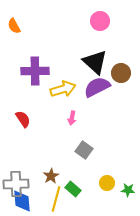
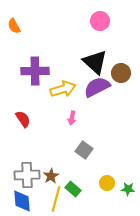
gray cross: moved 11 px right, 9 px up
green star: moved 1 px up
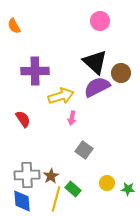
yellow arrow: moved 2 px left, 7 px down
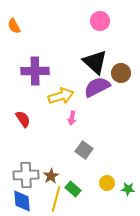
gray cross: moved 1 px left
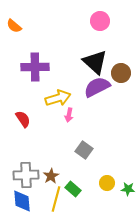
orange semicircle: rotated 21 degrees counterclockwise
purple cross: moved 4 px up
yellow arrow: moved 3 px left, 2 px down
pink arrow: moved 3 px left, 3 px up
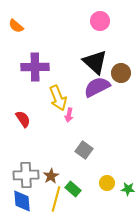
orange semicircle: moved 2 px right
yellow arrow: rotated 85 degrees clockwise
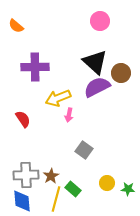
yellow arrow: rotated 90 degrees clockwise
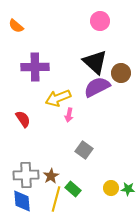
yellow circle: moved 4 px right, 5 px down
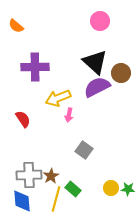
gray cross: moved 3 px right
